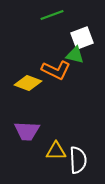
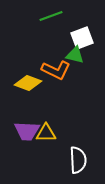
green line: moved 1 px left, 1 px down
yellow triangle: moved 10 px left, 18 px up
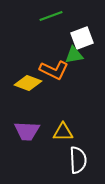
green triangle: moved 1 px left; rotated 24 degrees counterclockwise
orange L-shape: moved 2 px left
yellow triangle: moved 17 px right, 1 px up
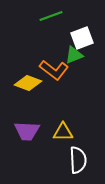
green triangle: rotated 12 degrees counterclockwise
orange L-shape: rotated 12 degrees clockwise
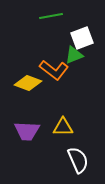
green line: rotated 10 degrees clockwise
yellow triangle: moved 5 px up
white semicircle: rotated 20 degrees counterclockwise
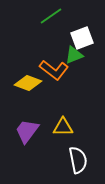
green line: rotated 25 degrees counterclockwise
purple trapezoid: rotated 124 degrees clockwise
white semicircle: rotated 12 degrees clockwise
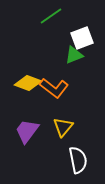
orange L-shape: moved 18 px down
yellow triangle: rotated 50 degrees counterclockwise
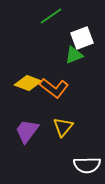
white semicircle: moved 9 px right, 5 px down; rotated 100 degrees clockwise
